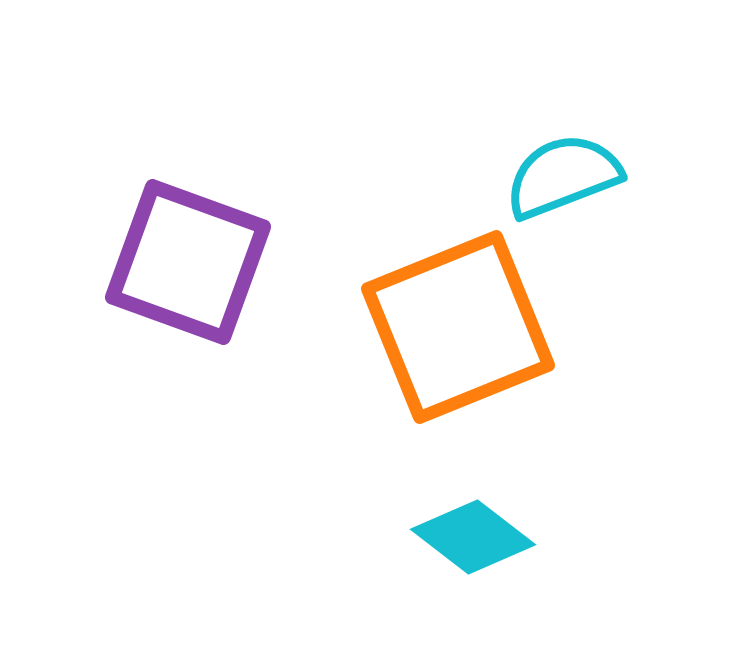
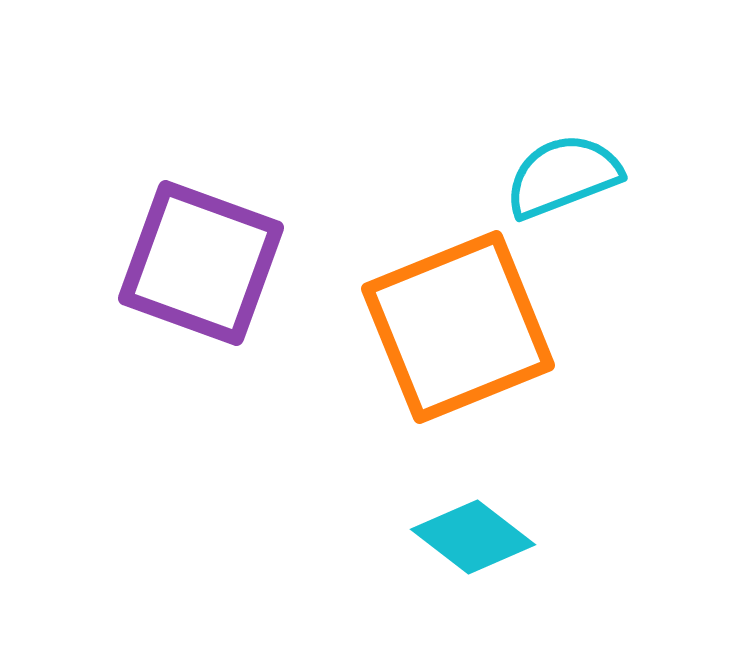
purple square: moved 13 px right, 1 px down
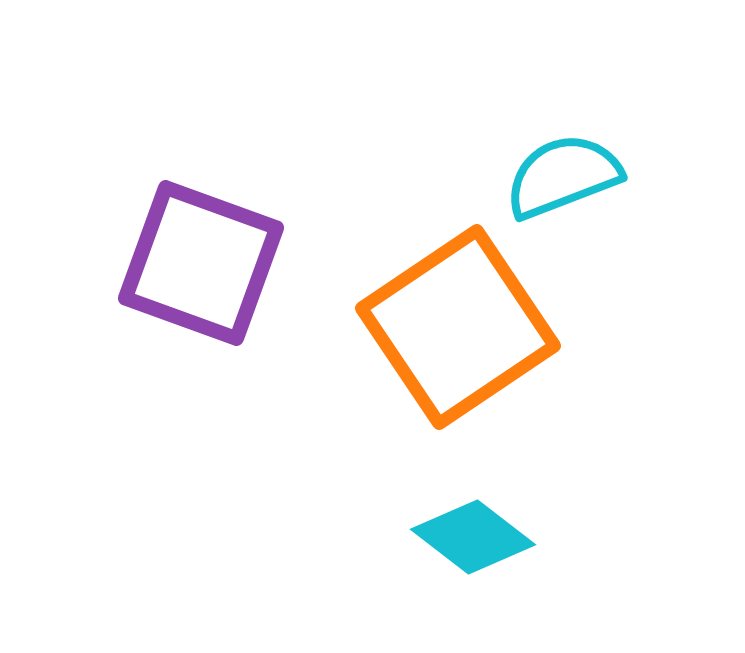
orange square: rotated 12 degrees counterclockwise
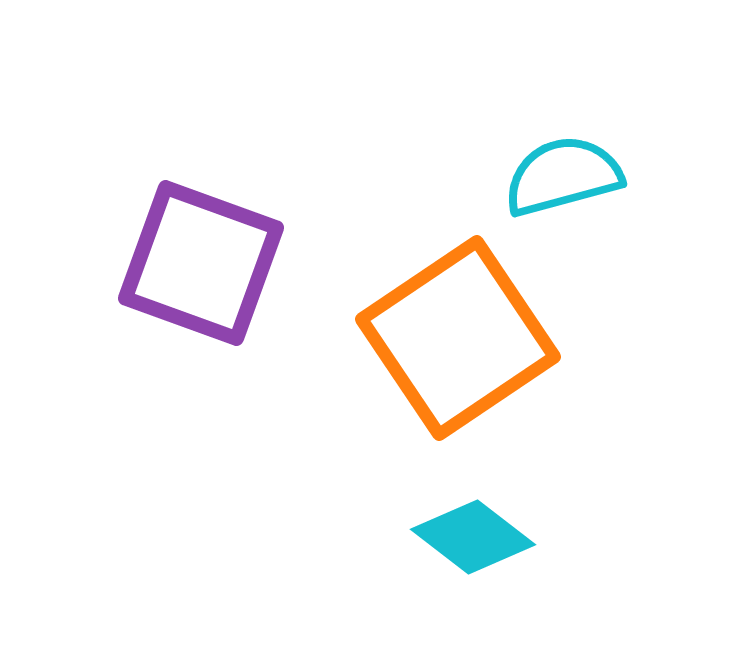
cyan semicircle: rotated 6 degrees clockwise
orange square: moved 11 px down
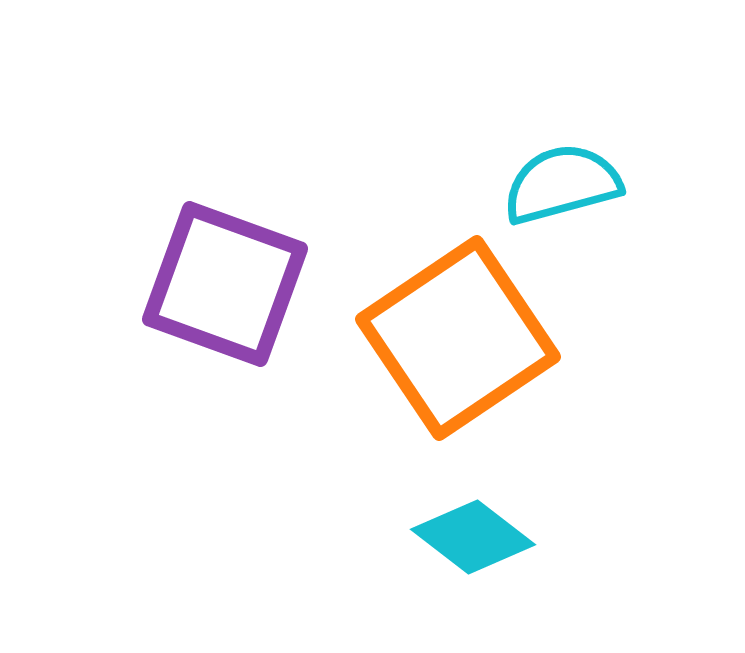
cyan semicircle: moved 1 px left, 8 px down
purple square: moved 24 px right, 21 px down
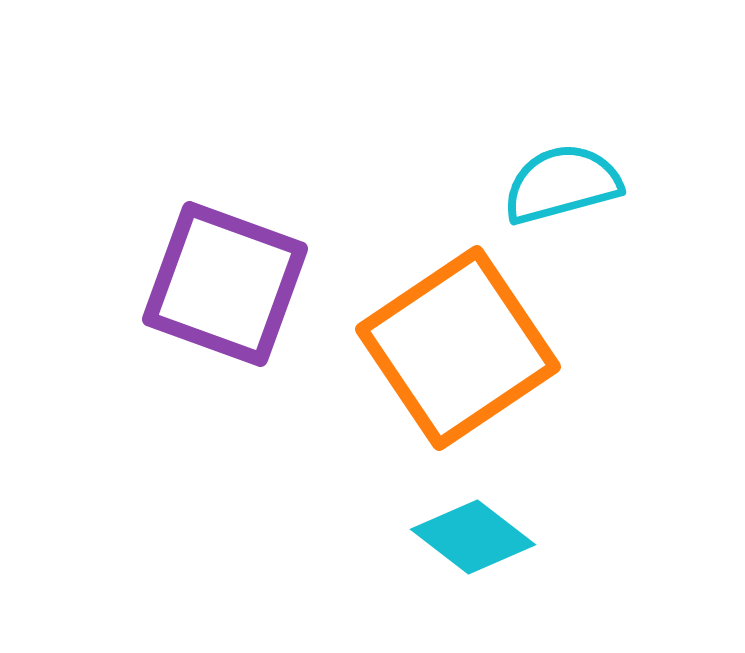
orange square: moved 10 px down
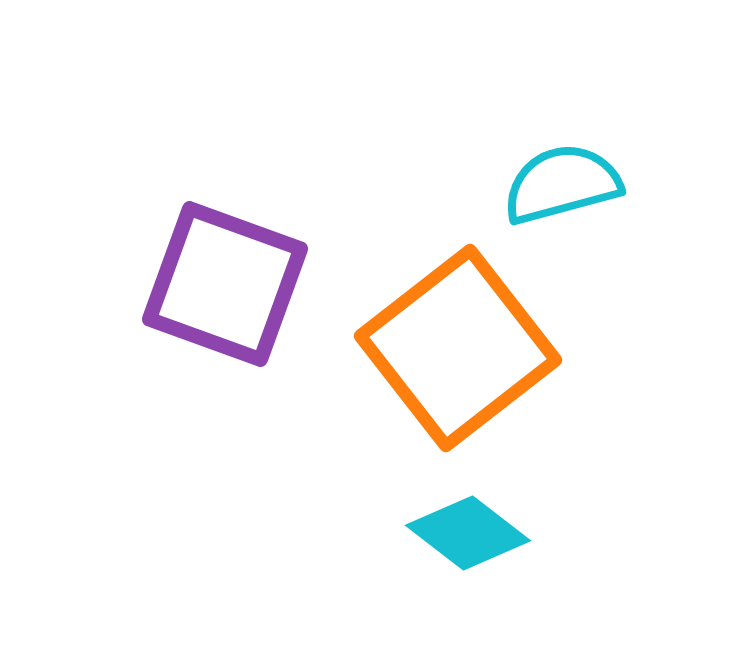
orange square: rotated 4 degrees counterclockwise
cyan diamond: moved 5 px left, 4 px up
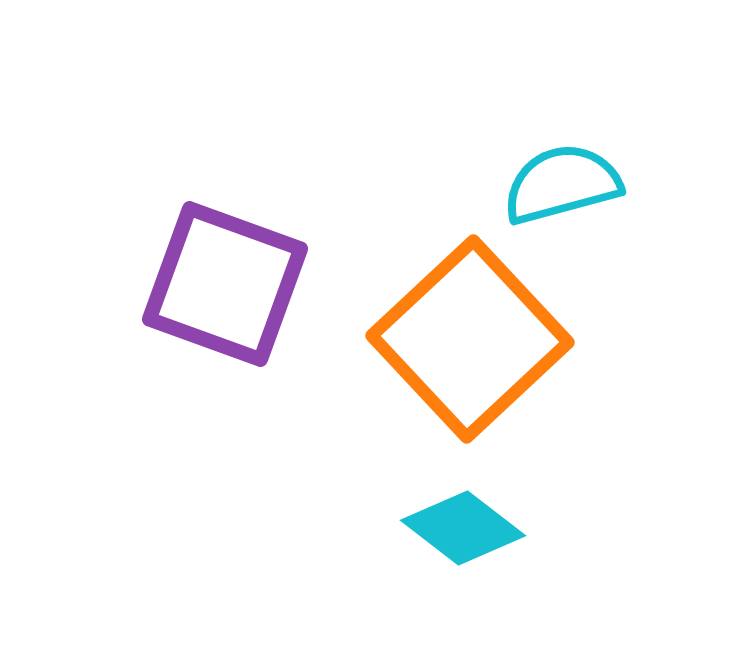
orange square: moved 12 px right, 9 px up; rotated 5 degrees counterclockwise
cyan diamond: moved 5 px left, 5 px up
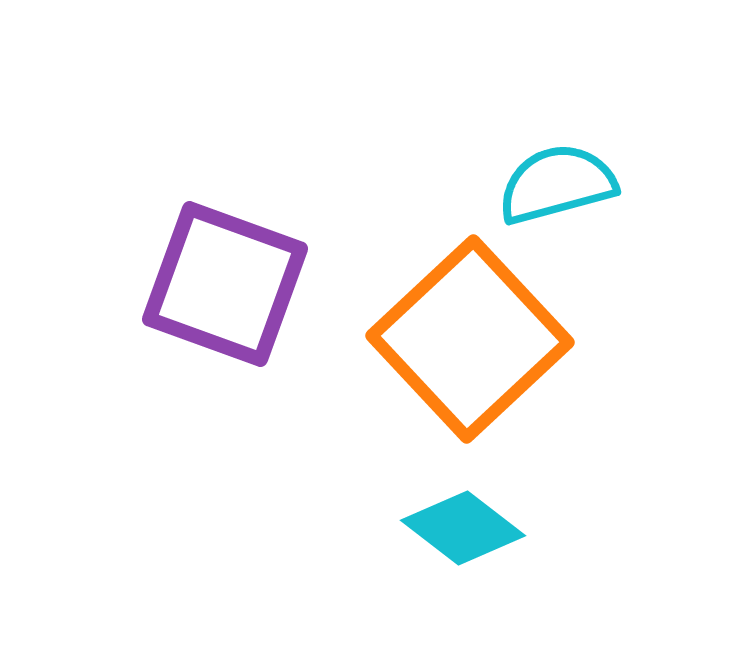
cyan semicircle: moved 5 px left
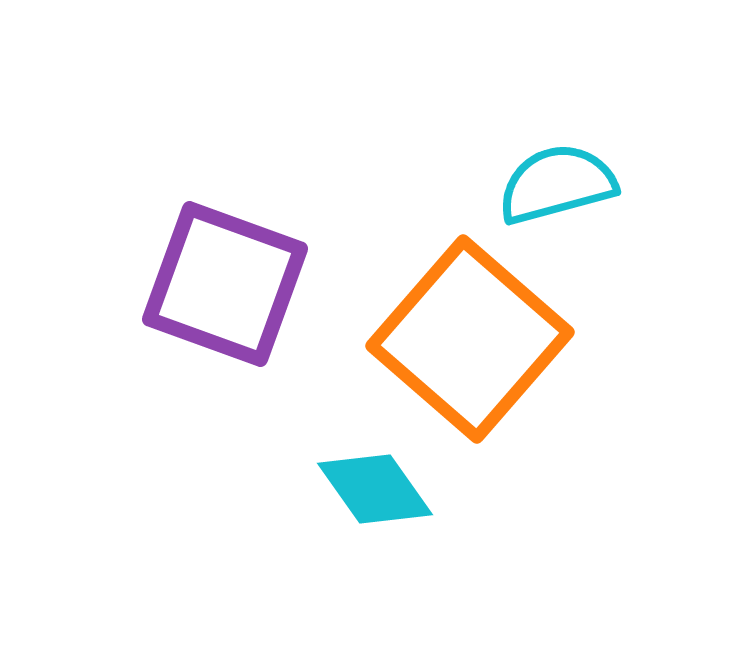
orange square: rotated 6 degrees counterclockwise
cyan diamond: moved 88 px left, 39 px up; rotated 17 degrees clockwise
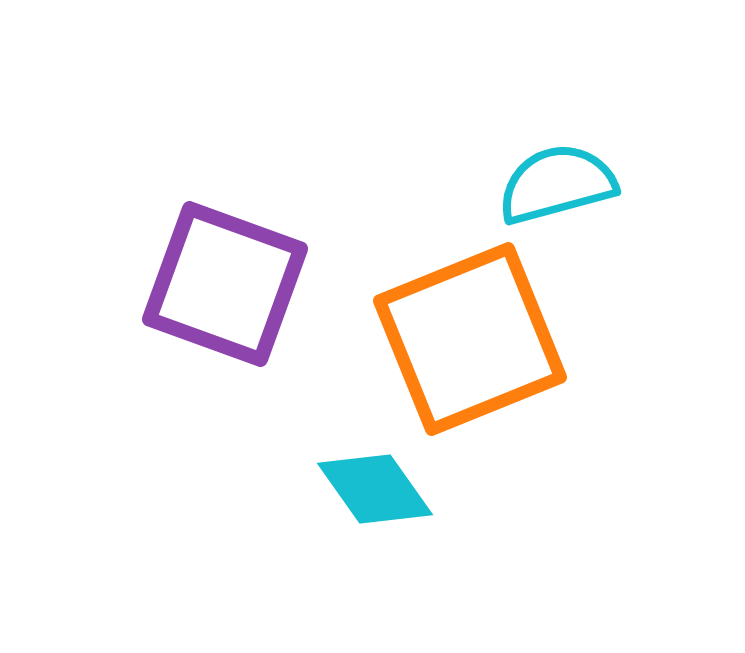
orange square: rotated 27 degrees clockwise
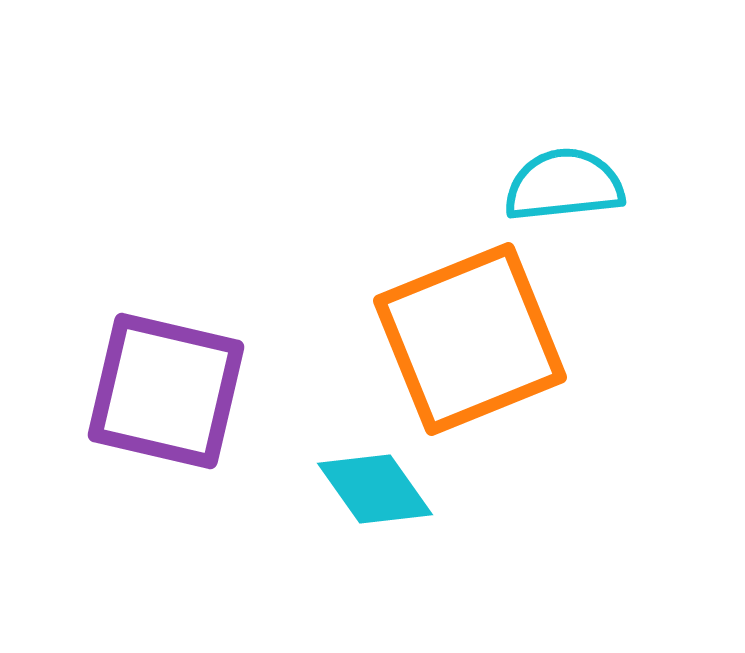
cyan semicircle: moved 7 px right, 1 px down; rotated 9 degrees clockwise
purple square: moved 59 px left, 107 px down; rotated 7 degrees counterclockwise
